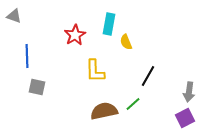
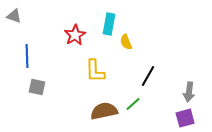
purple square: rotated 12 degrees clockwise
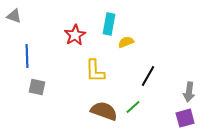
yellow semicircle: rotated 91 degrees clockwise
green line: moved 3 px down
brown semicircle: rotated 32 degrees clockwise
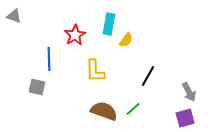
yellow semicircle: moved 2 px up; rotated 147 degrees clockwise
blue line: moved 22 px right, 3 px down
gray arrow: rotated 36 degrees counterclockwise
green line: moved 2 px down
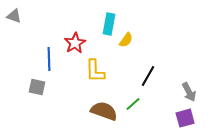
red star: moved 8 px down
green line: moved 5 px up
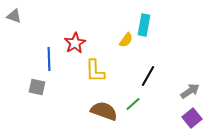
cyan rectangle: moved 35 px right, 1 px down
gray arrow: moved 1 px right, 1 px up; rotated 96 degrees counterclockwise
purple square: moved 7 px right; rotated 24 degrees counterclockwise
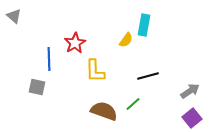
gray triangle: rotated 21 degrees clockwise
black line: rotated 45 degrees clockwise
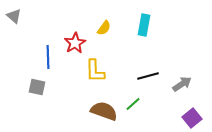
yellow semicircle: moved 22 px left, 12 px up
blue line: moved 1 px left, 2 px up
gray arrow: moved 8 px left, 7 px up
